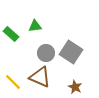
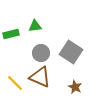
green rectangle: rotated 56 degrees counterclockwise
gray circle: moved 5 px left
yellow line: moved 2 px right, 1 px down
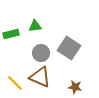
gray square: moved 2 px left, 4 px up
brown star: rotated 16 degrees counterclockwise
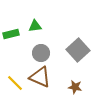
gray square: moved 9 px right, 2 px down; rotated 15 degrees clockwise
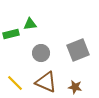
green triangle: moved 5 px left, 2 px up
gray square: rotated 20 degrees clockwise
brown triangle: moved 6 px right, 5 px down
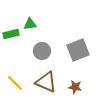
gray circle: moved 1 px right, 2 px up
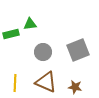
gray circle: moved 1 px right, 1 px down
yellow line: rotated 48 degrees clockwise
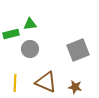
gray circle: moved 13 px left, 3 px up
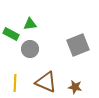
green rectangle: rotated 42 degrees clockwise
gray square: moved 5 px up
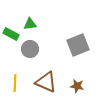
brown star: moved 2 px right, 1 px up
